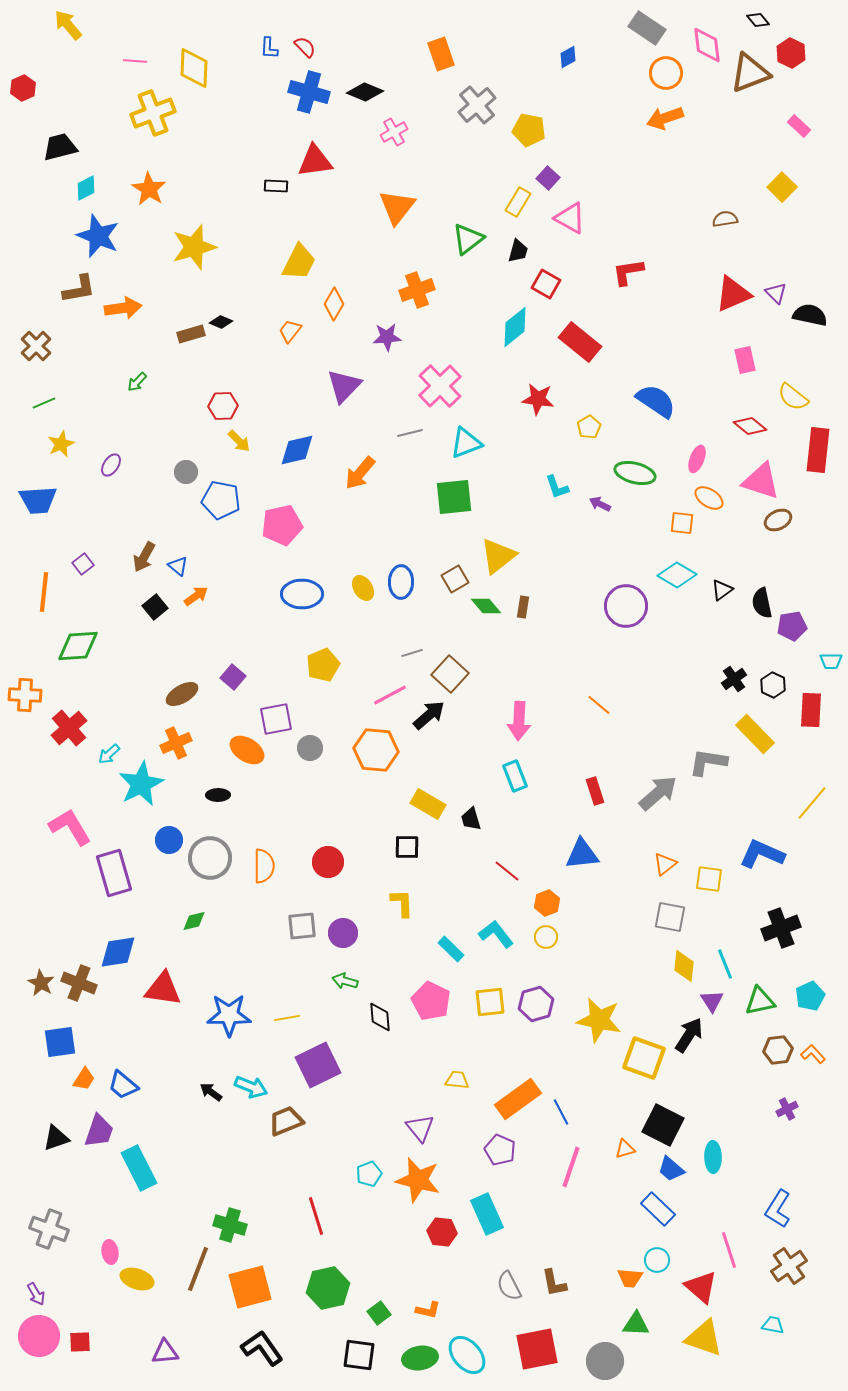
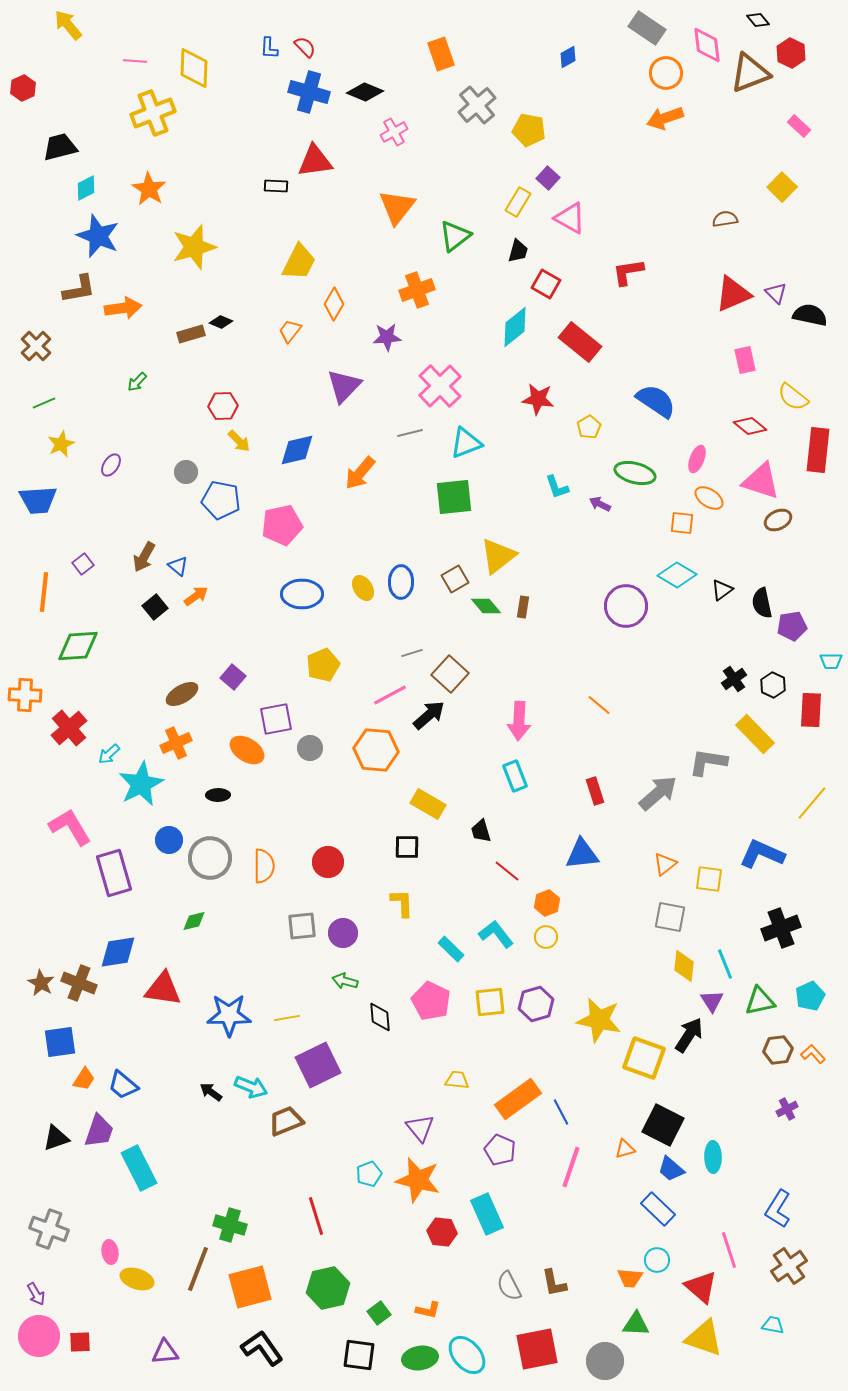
green triangle at (468, 239): moved 13 px left, 3 px up
black trapezoid at (471, 819): moved 10 px right, 12 px down
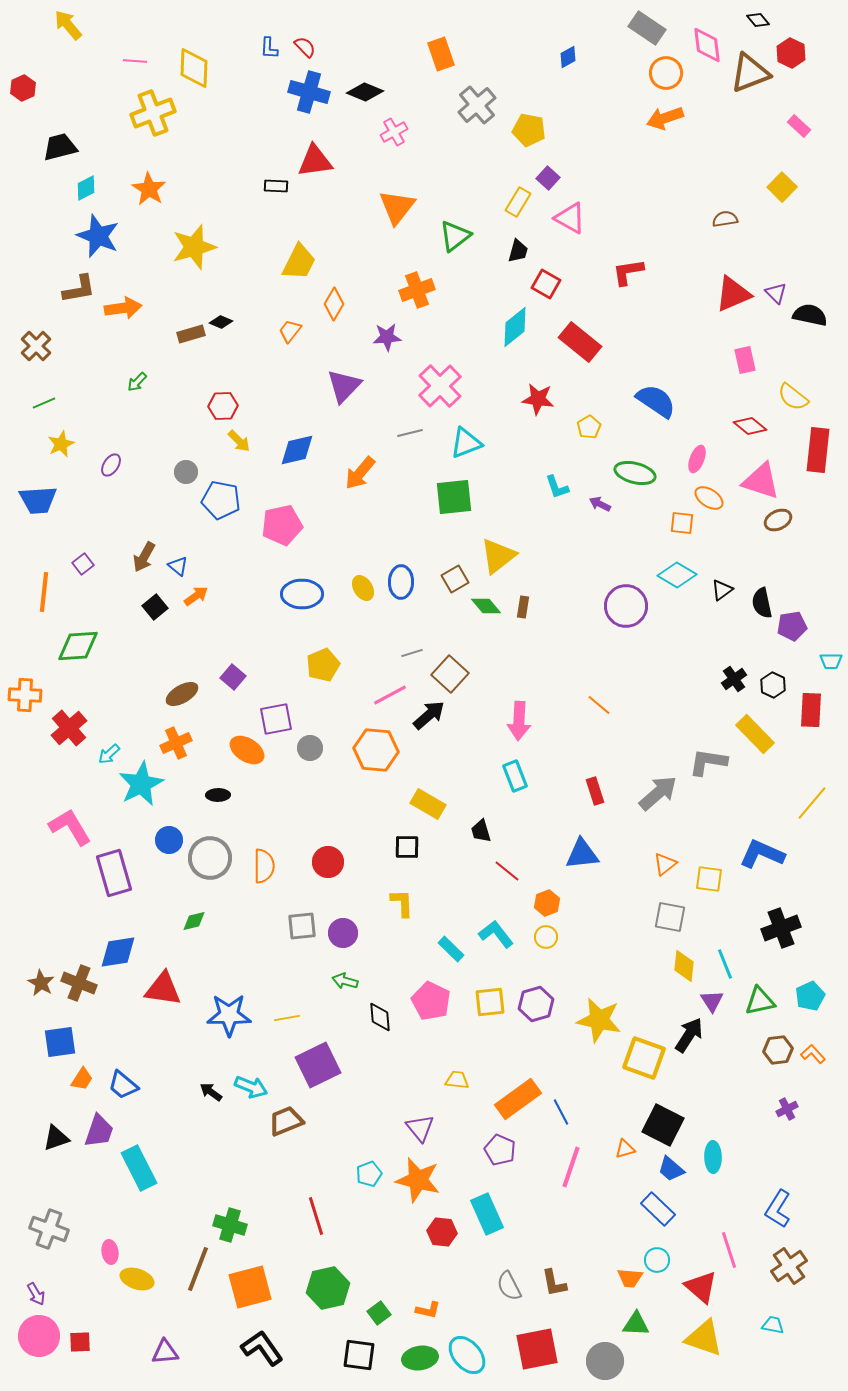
orange trapezoid at (84, 1079): moved 2 px left
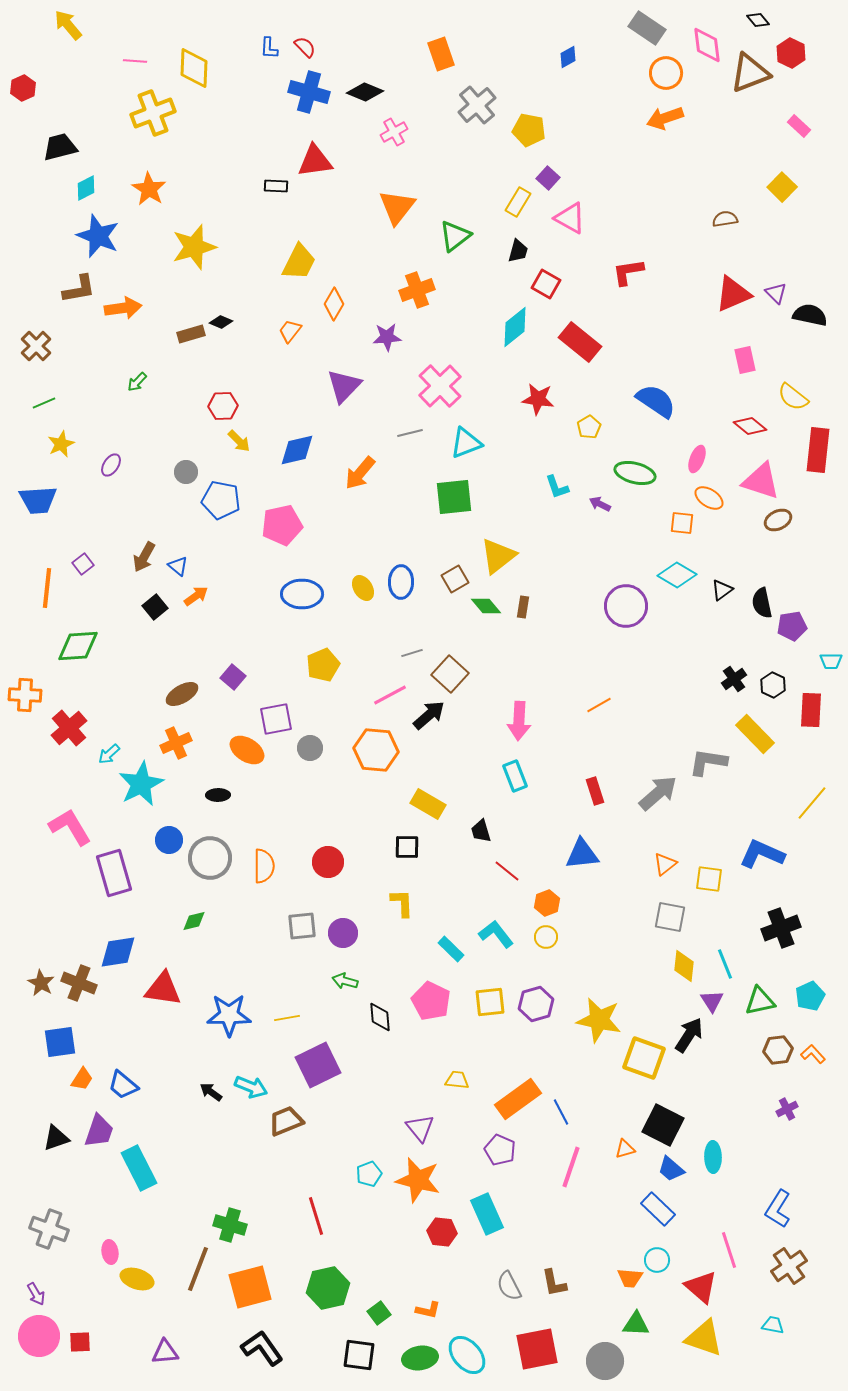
orange line at (44, 592): moved 3 px right, 4 px up
orange line at (599, 705): rotated 70 degrees counterclockwise
